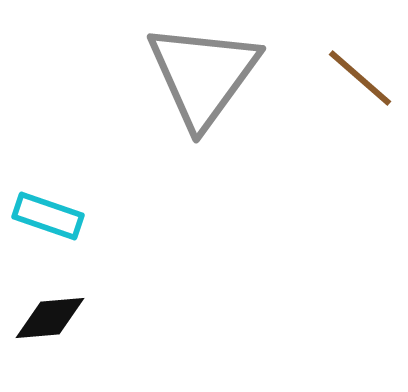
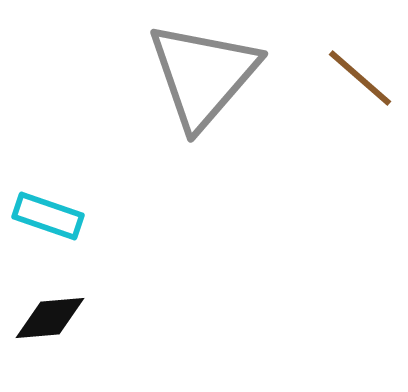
gray triangle: rotated 5 degrees clockwise
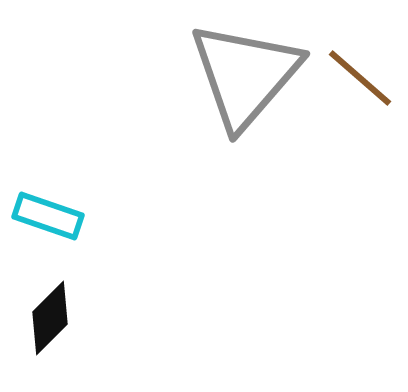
gray triangle: moved 42 px right
black diamond: rotated 40 degrees counterclockwise
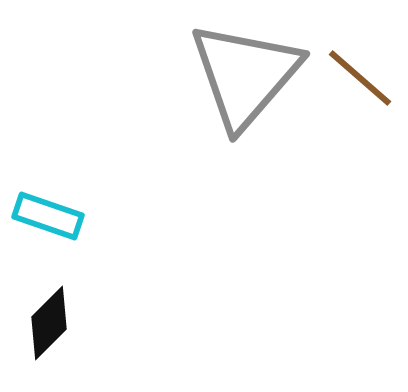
black diamond: moved 1 px left, 5 px down
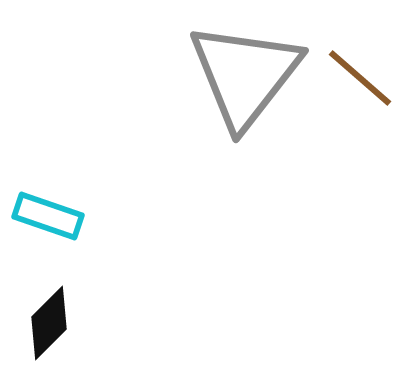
gray triangle: rotated 3 degrees counterclockwise
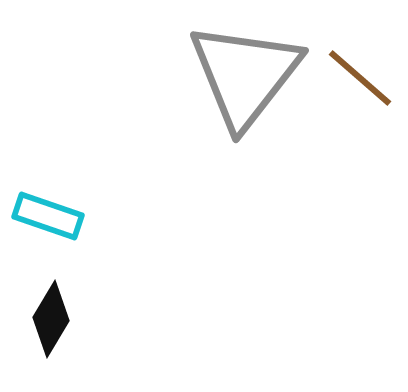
black diamond: moved 2 px right, 4 px up; rotated 14 degrees counterclockwise
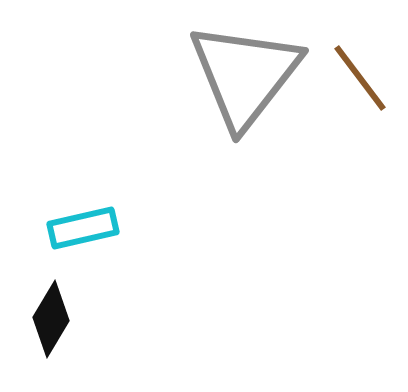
brown line: rotated 12 degrees clockwise
cyan rectangle: moved 35 px right, 12 px down; rotated 32 degrees counterclockwise
